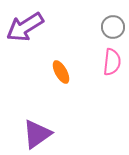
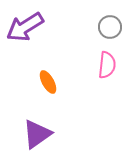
gray circle: moved 3 px left
pink semicircle: moved 5 px left, 3 px down
orange ellipse: moved 13 px left, 10 px down
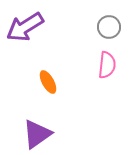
gray circle: moved 1 px left
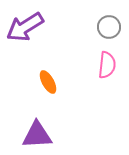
purple triangle: moved 1 px down; rotated 32 degrees clockwise
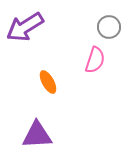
pink semicircle: moved 12 px left, 5 px up; rotated 12 degrees clockwise
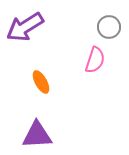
orange ellipse: moved 7 px left
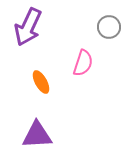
purple arrow: moved 3 px right; rotated 33 degrees counterclockwise
pink semicircle: moved 12 px left, 3 px down
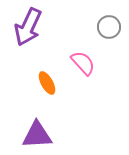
pink semicircle: rotated 60 degrees counterclockwise
orange ellipse: moved 6 px right, 1 px down
